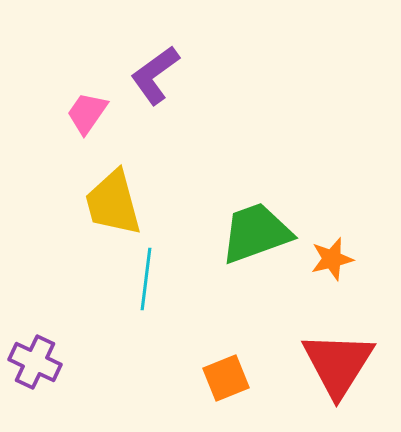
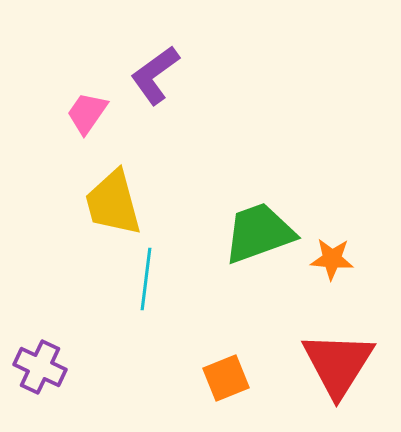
green trapezoid: moved 3 px right
orange star: rotated 18 degrees clockwise
purple cross: moved 5 px right, 5 px down
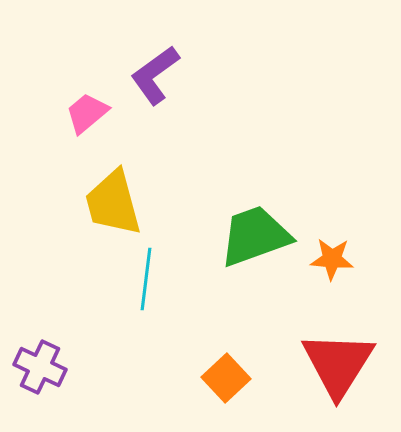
pink trapezoid: rotated 15 degrees clockwise
green trapezoid: moved 4 px left, 3 px down
orange square: rotated 21 degrees counterclockwise
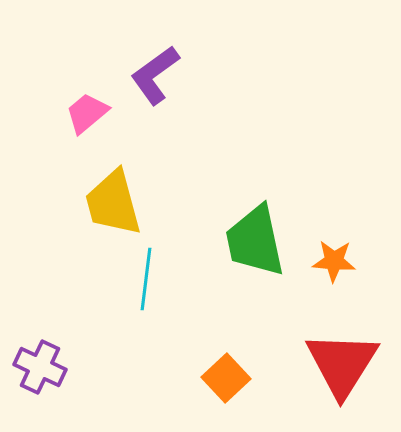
green trapezoid: moved 5 px down; rotated 82 degrees counterclockwise
orange star: moved 2 px right, 2 px down
red triangle: moved 4 px right
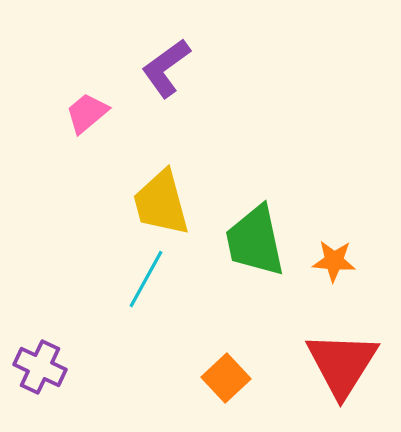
purple L-shape: moved 11 px right, 7 px up
yellow trapezoid: moved 48 px right
cyan line: rotated 22 degrees clockwise
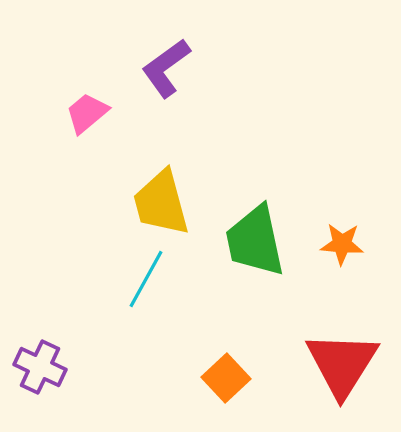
orange star: moved 8 px right, 17 px up
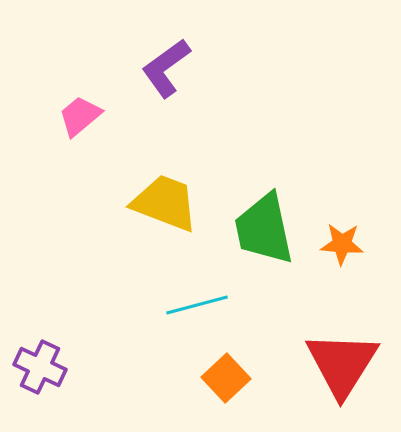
pink trapezoid: moved 7 px left, 3 px down
yellow trapezoid: moved 4 px right; rotated 126 degrees clockwise
green trapezoid: moved 9 px right, 12 px up
cyan line: moved 51 px right, 26 px down; rotated 46 degrees clockwise
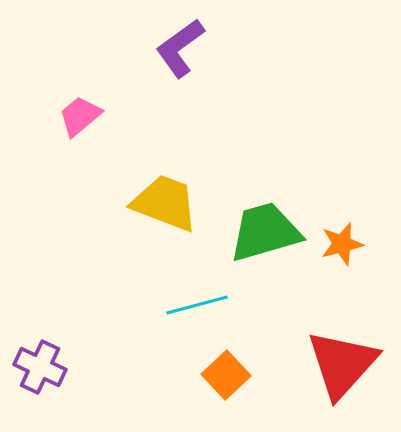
purple L-shape: moved 14 px right, 20 px up
green trapezoid: moved 1 px right, 3 px down; rotated 86 degrees clockwise
orange star: rotated 18 degrees counterclockwise
red triangle: rotated 10 degrees clockwise
orange square: moved 3 px up
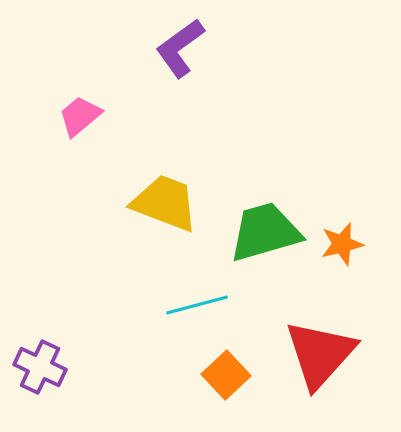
red triangle: moved 22 px left, 10 px up
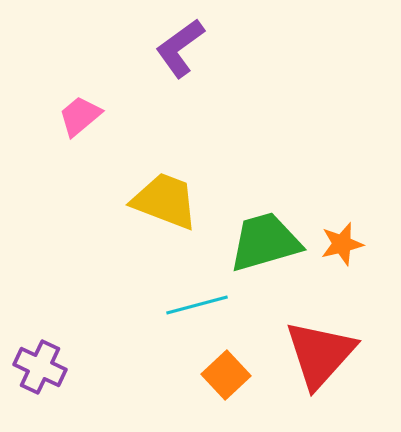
yellow trapezoid: moved 2 px up
green trapezoid: moved 10 px down
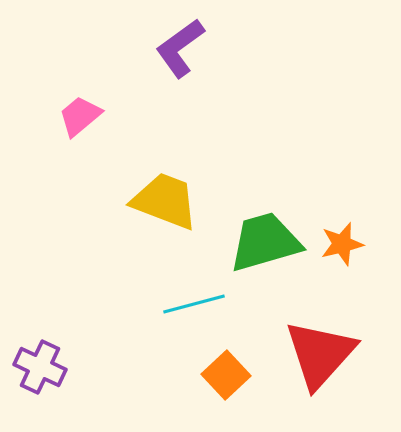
cyan line: moved 3 px left, 1 px up
